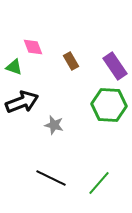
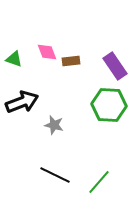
pink diamond: moved 14 px right, 5 px down
brown rectangle: rotated 66 degrees counterclockwise
green triangle: moved 8 px up
black line: moved 4 px right, 3 px up
green line: moved 1 px up
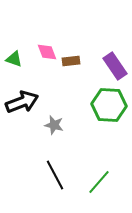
black line: rotated 36 degrees clockwise
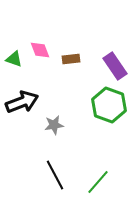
pink diamond: moved 7 px left, 2 px up
brown rectangle: moved 2 px up
green hexagon: rotated 16 degrees clockwise
gray star: rotated 24 degrees counterclockwise
green line: moved 1 px left
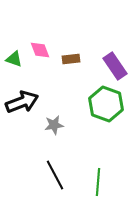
green hexagon: moved 3 px left, 1 px up
green line: rotated 36 degrees counterclockwise
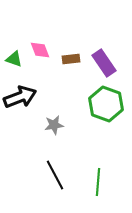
purple rectangle: moved 11 px left, 3 px up
black arrow: moved 2 px left, 5 px up
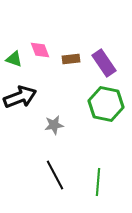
green hexagon: rotated 8 degrees counterclockwise
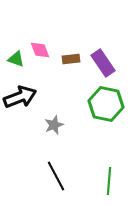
green triangle: moved 2 px right
purple rectangle: moved 1 px left
gray star: rotated 12 degrees counterclockwise
black line: moved 1 px right, 1 px down
green line: moved 11 px right, 1 px up
